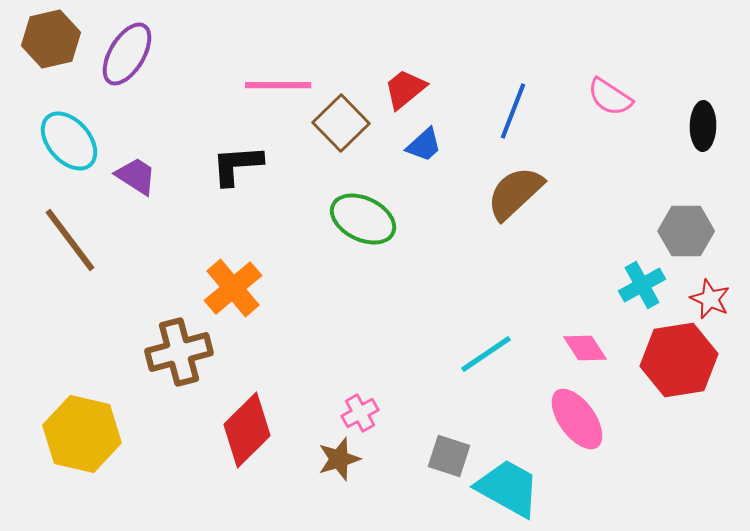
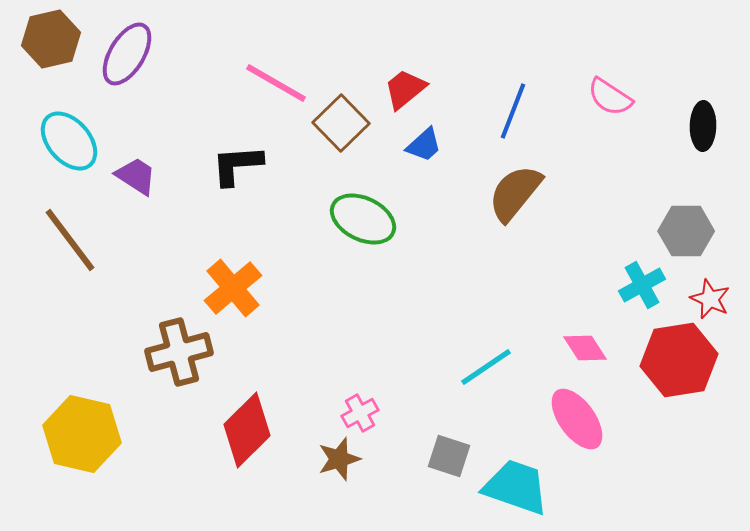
pink line: moved 2 px left, 2 px up; rotated 30 degrees clockwise
brown semicircle: rotated 8 degrees counterclockwise
cyan line: moved 13 px down
cyan trapezoid: moved 8 px right, 1 px up; rotated 10 degrees counterclockwise
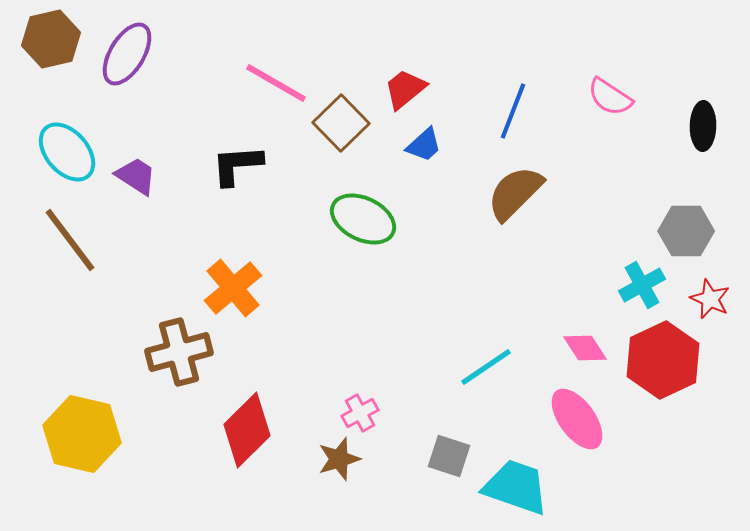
cyan ellipse: moved 2 px left, 11 px down
brown semicircle: rotated 6 degrees clockwise
red hexagon: moved 16 px left; rotated 16 degrees counterclockwise
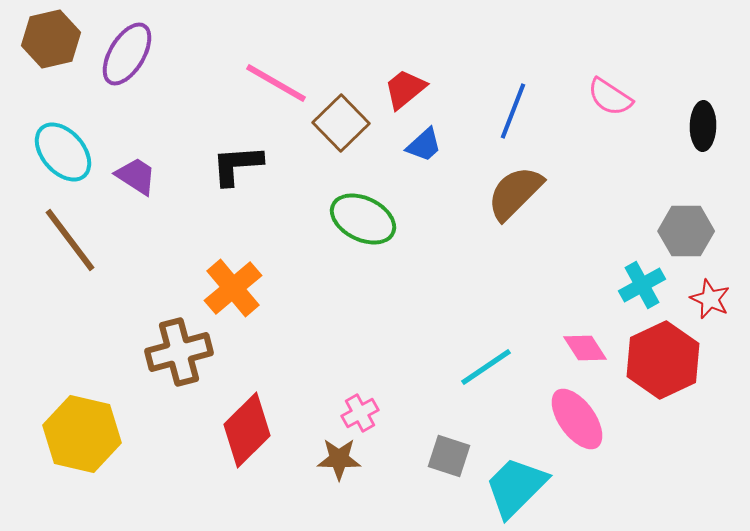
cyan ellipse: moved 4 px left
brown star: rotated 18 degrees clockwise
cyan trapezoid: rotated 64 degrees counterclockwise
